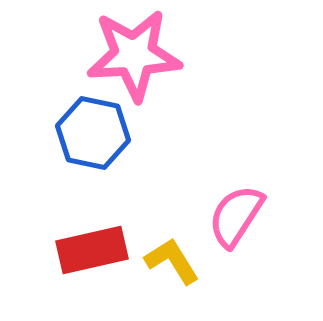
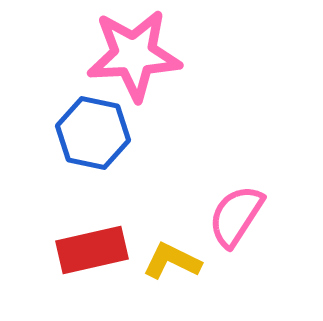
yellow L-shape: rotated 32 degrees counterclockwise
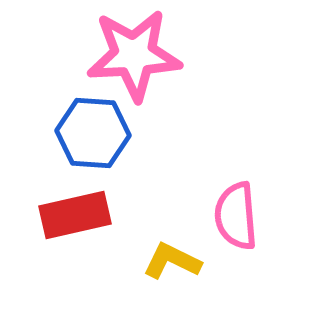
blue hexagon: rotated 8 degrees counterclockwise
pink semicircle: rotated 38 degrees counterclockwise
red rectangle: moved 17 px left, 35 px up
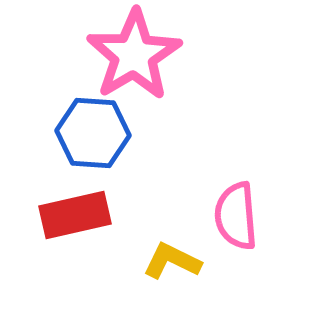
pink star: rotated 28 degrees counterclockwise
